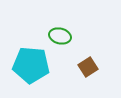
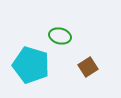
cyan pentagon: rotated 12 degrees clockwise
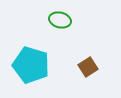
green ellipse: moved 16 px up
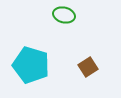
green ellipse: moved 4 px right, 5 px up
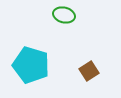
brown square: moved 1 px right, 4 px down
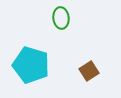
green ellipse: moved 3 px left, 3 px down; rotated 70 degrees clockwise
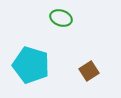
green ellipse: rotated 65 degrees counterclockwise
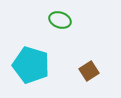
green ellipse: moved 1 px left, 2 px down
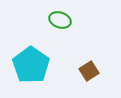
cyan pentagon: rotated 18 degrees clockwise
